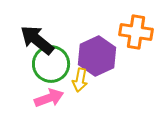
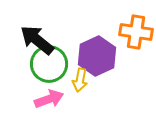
green circle: moved 2 px left
pink arrow: moved 1 px down
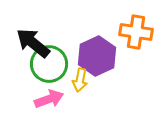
black arrow: moved 4 px left, 3 px down
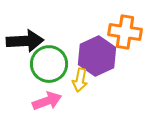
orange cross: moved 11 px left
black arrow: moved 8 px left, 2 px up; rotated 138 degrees clockwise
pink arrow: moved 2 px left, 2 px down
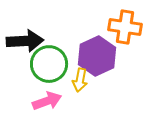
orange cross: moved 5 px up
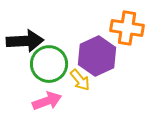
orange cross: moved 2 px right, 1 px down
yellow arrow: rotated 50 degrees counterclockwise
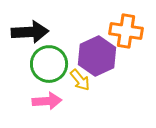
orange cross: moved 1 px left, 3 px down
black arrow: moved 5 px right, 9 px up
pink arrow: rotated 16 degrees clockwise
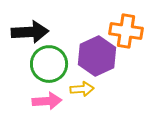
yellow arrow: moved 2 px right, 9 px down; rotated 55 degrees counterclockwise
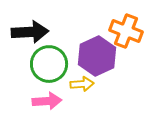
orange cross: rotated 12 degrees clockwise
yellow arrow: moved 5 px up
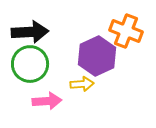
green circle: moved 19 px left
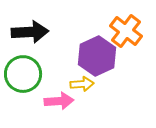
orange cross: rotated 16 degrees clockwise
green circle: moved 7 px left, 10 px down
pink arrow: moved 12 px right
